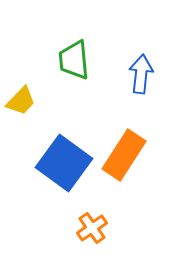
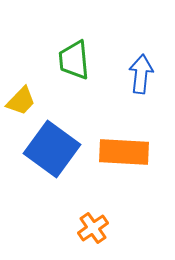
orange rectangle: moved 3 px up; rotated 60 degrees clockwise
blue square: moved 12 px left, 14 px up
orange cross: moved 1 px right
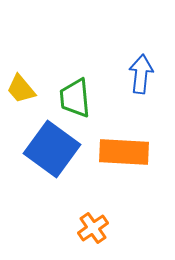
green trapezoid: moved 1 px right, 38 px down
yellow trapezoid: moved 12 px up; rotated 96 degrees clockwise
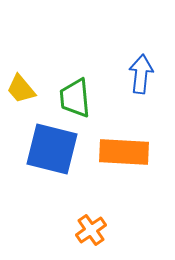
blue square: rotated 22 degrees counterclockwise
orange cross: moved 2 px left, 2 px down
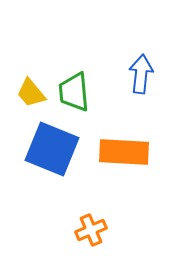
yellow trapezoid: moved 10 px right, 4 px down
green trapezoid: moved 1 px left, 6 px up
blue square: rotated 8 degrees clockwise
orange cross: rotated 12 degrees clockwise
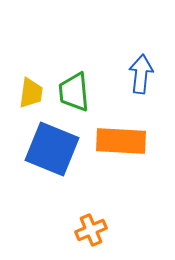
yellow trapezoid: rotated 132 degrees counterclockwise
orange rectangle: moved 3 px left, 11 px up
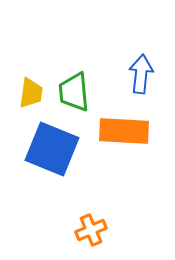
orange rectangle: moved 3 px right, 10 px up
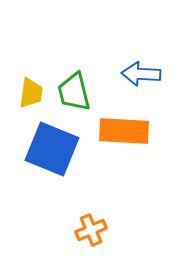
blue arrow: rotated 93 degrees counterclockwise
green trapezoid: rotated 9 degrees counterclockwise
